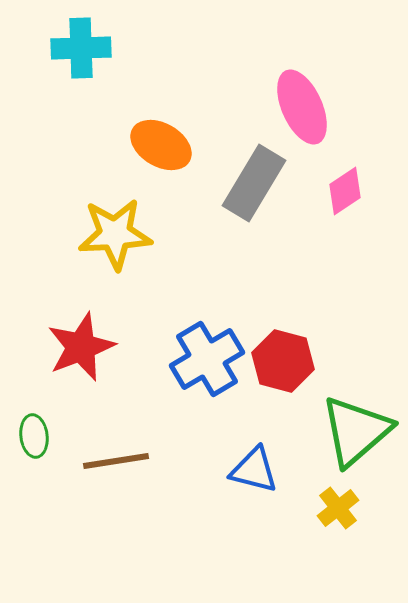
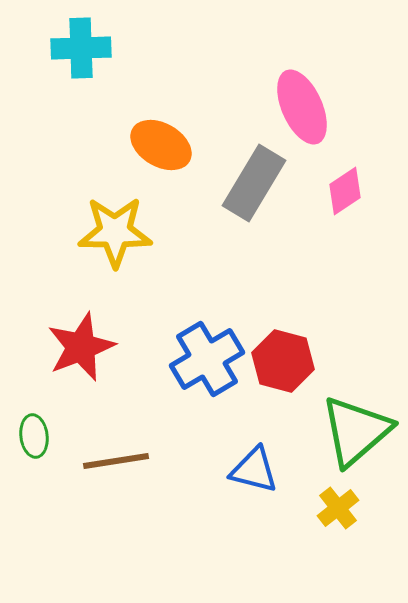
yellow star: moved 2 px up; rotated 4 degrees clockwise
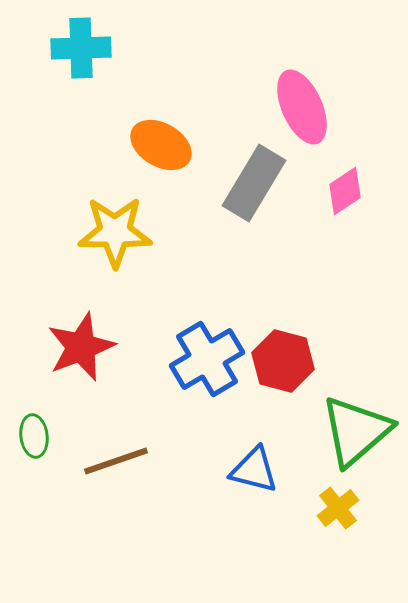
brown line: rotated 10 degrees counterclockwise
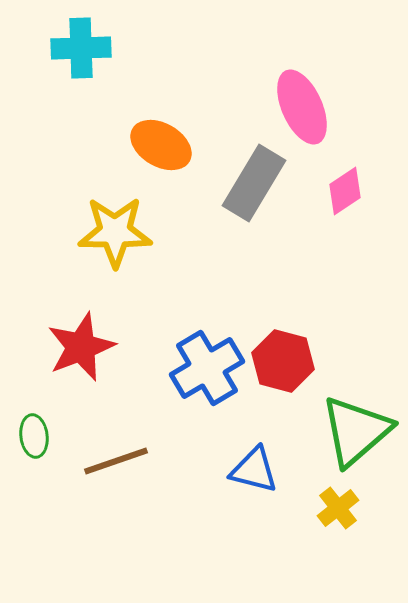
blue cross: moved 9 px down
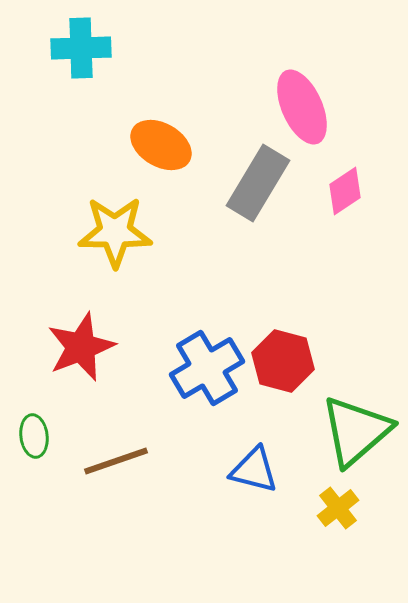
gray rectangle: moved 4 px right
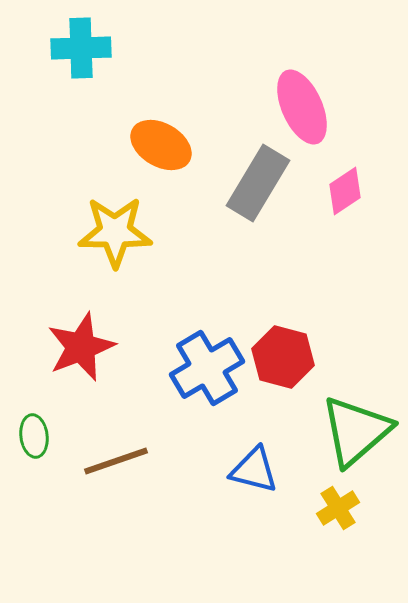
red hexagon: moved 4 px up
yellow cross: rotated 6 degrees clockwise
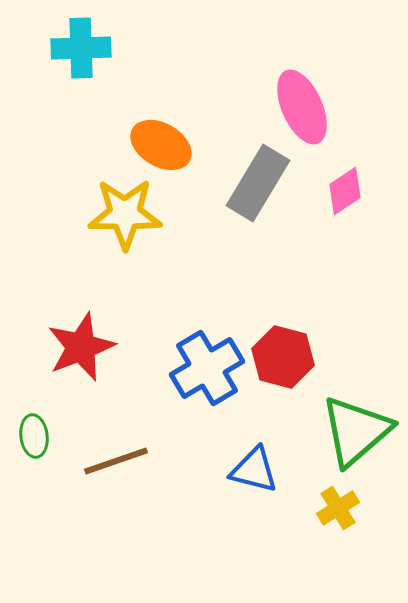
yellow star: moved 10 px right, 18 px up
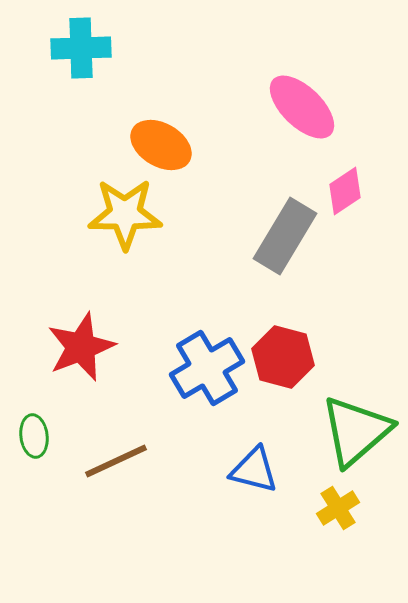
pink ellipse: rotated 22 degrees counterclockwise
gray rectangle: moved 27 px right, 53 px down
brown line: rotated 6 degrees counterclockwise
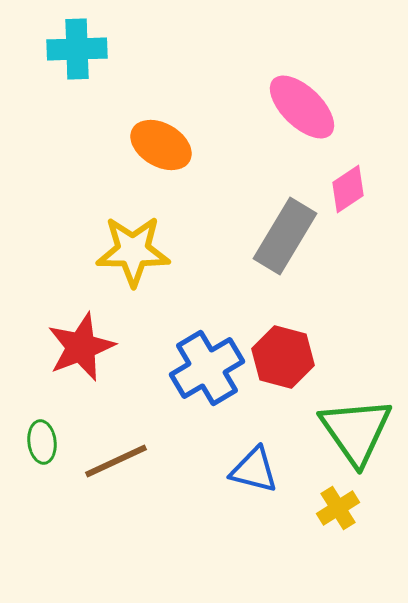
cyan cross: moved 4 px left, 1 px down
pink diamond: moved 3 px right, 2 px up
yellow star: moved 8 px right, 37 px down
green triangle: rotated 24 degrees counterclockwise
green ellipse: moved 8 px right, 6 px down
